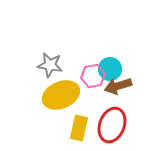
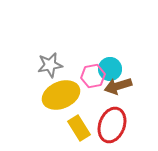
gray star: rotated 20 degrees counterclockwise
yellow rectangle: rotated 45 degrees counterclockwise
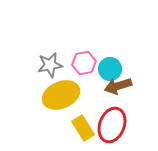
pink hexagon: moved 9 px left, 13 px up
yellow rectangle: moved 4 px right
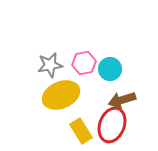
brown arrow: moved 4 px right, 14 px down
yellow rectangle: moved 2 px left, 3 px down
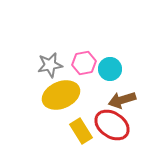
red ellipse: rotated 76 degrees counterclockwise
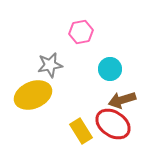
pink hexagon: moved 3 px left, 31 px up
yellow ellipse: moved 28 px left
red ellipse: moved 1 px right, 1 px up
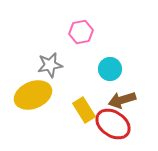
yellow rectangle: moved 3 px right, 21 px up
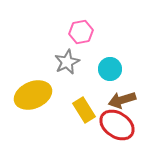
gray star: moved 17 px right, 3 px up; rotated 15 degrees counterclockwise
red ellipse: moved 4 px right, 1 px down
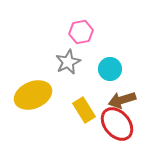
gray star: moved 1 px right
red ellipse: moved 1 px up; rotated 16 degrees clockwise
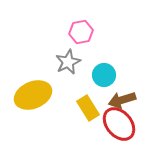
cyan circle: moved 6 px left, 6 px down
yellow rectangle: moved 4 px right, 2 px up
red ellipse: moved 2 px right
